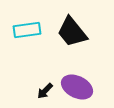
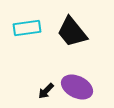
cyan rectangle: moved 2 px up
black arrow: moved 1 px right
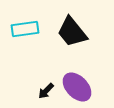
cyan rectangle: moved 2 px left, 1 px down
purple ellipse: rotated 20 degrees clockwise
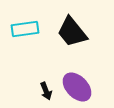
black arrow: rotated 66 degrees counterclockwise
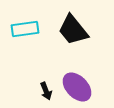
black trapezoid: moved 1 px right, 2 px up
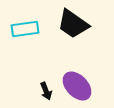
black trapezoid: moved 6 px up; rotated 16 degrees counterclockwise
purple ellipse: moved 1 px up
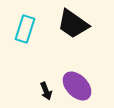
cyan rectangle: rotated 64 degrees counterclockwise
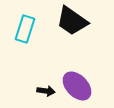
black trapezoid: moved 1 px left, 3 px up
black arrow: rotated 60 degrees counterclockwise
